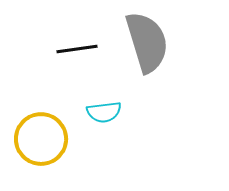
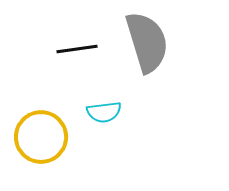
yellow circle: moved 2 px up
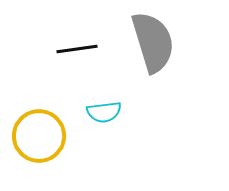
gray semicircle: moved 6 px right
yellow circle: moved 2 px left, 1 px up
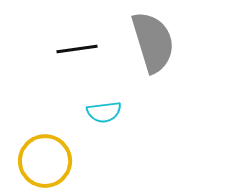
yellow circle: moved 6 px right, 25 px down
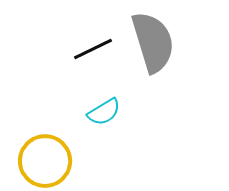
black line: moved 16 px right; rotated 18 degrees counterclockwise
cyan semicircle: rotated 24 degrees counterclockwise
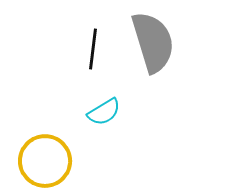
black line: rotated 57 degrees counterclockwise
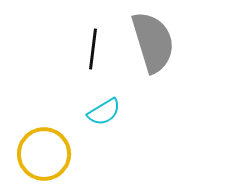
yellow circle: moved 1 px left, 7 px up
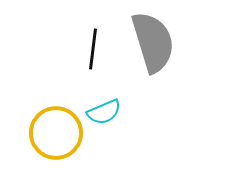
cyan semicircle: rotated 8 degrees clockwise
yellow circle: moved 12 px right, 21 px up
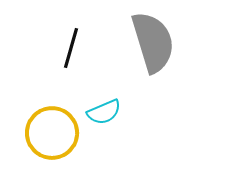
black line: moved 22 px left, 1 px up; rotated 9 degrees clockwise
yellow circle: moved 4 px left
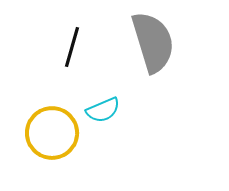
black line: moved 1 px right, 1 px up
cyan semicircle: moved 1 px left, 2 px up
